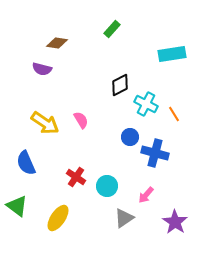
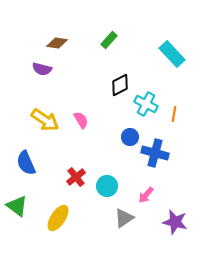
green rectangle: moved 3 px left, 11 px down
cyan rectangle: rotated 56 degrees clockwise
orange line: rotated 42 degrees clockwise
yellow arrow: moved 3 px up
red cross: rotated 18 degrees clockwise
purple star: rotated 20 degrees counterclockwise
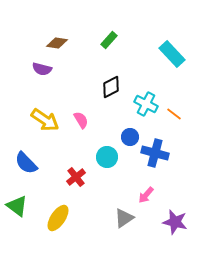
black diamond: moved 9 px left, 2 px down
orange line: rotated 63 degrees counterclockwise
blue semicircle: rotated 20 degrees counterclockwise
cyan circle: moved 29 px up
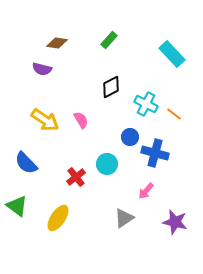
cyan circle: moved 7 px down
pink arrow: moved 4 px up
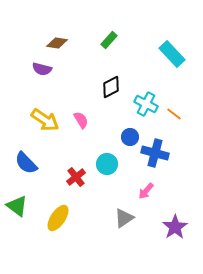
purple star: moved 5 px down; rotated 25 degrees clockwise
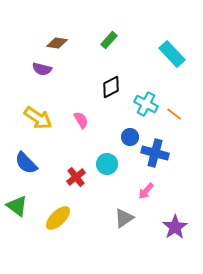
yellow arrow: moved 7 px left, 2 px up
yellow ellipse: rotated 12 degrees clockwise
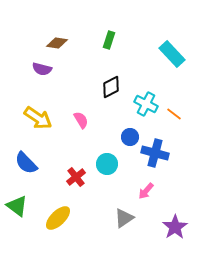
green rectangle: rotated 24 degrees counterclockwise
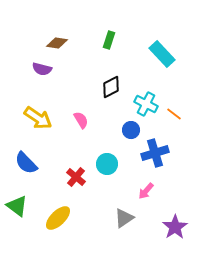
cyan rectangle: moved 10 px left
blue circle: moved 1 px right, 7 px up
blue cross: rotated 32 degrees counterclockwise
red cross: rotated 12 degrees counterclockwise
